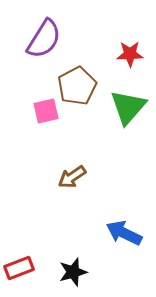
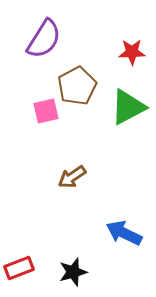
red star: moved 2 px right, 2 px up
green triangle: rotated 21 degrees clockwise
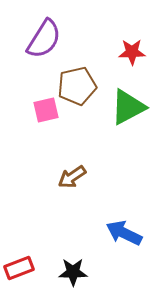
brown pentagon: rotated 15 degrees clockwise
pink square: moved 1 px up
black star: rotated 16 degrees clockwise
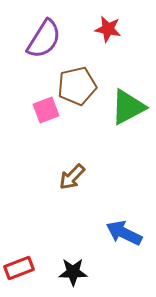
red star: moved 24 px left, 23 px up; rotated 12 degrees clockwise
pink square: rotated 8 degrees counterclockwise
brown arrow: rotated 12 degrees counterclockwise
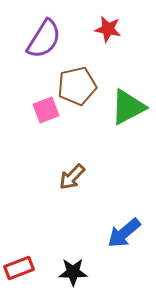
blue arrow: rotated 66 degrees counterclockwise
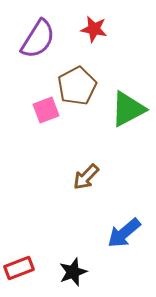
red star: moved 14 px left
purple semicircle: moved 6 px left
brown pentagon: rotated 15 degrees counterclockwise
green triangle: moved 2 px down
brown arrow: moved 14 px right
black star: rotated 20 degrees counterclockwise
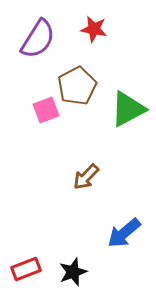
red rectangle: moved 7 px right, 1 px down
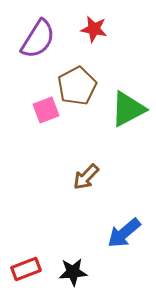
black star: rotated 16 degrees clockwise
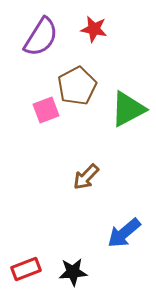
purple semicircle: moved 3 px right, 2 px up
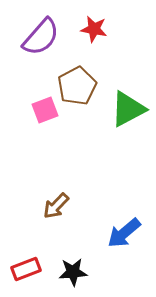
purple semicircle: rotated 9 degrees clockwise
pink square: moved 1 px left
brown arrow: moved 30 px left, 29 px down
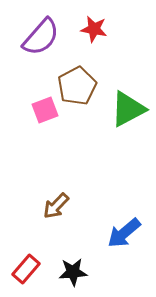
red rectangle: rotated 28 degrees counterclockwise
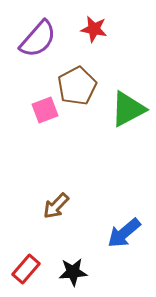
purple semicircle: moved 3 px left, 2 px down
